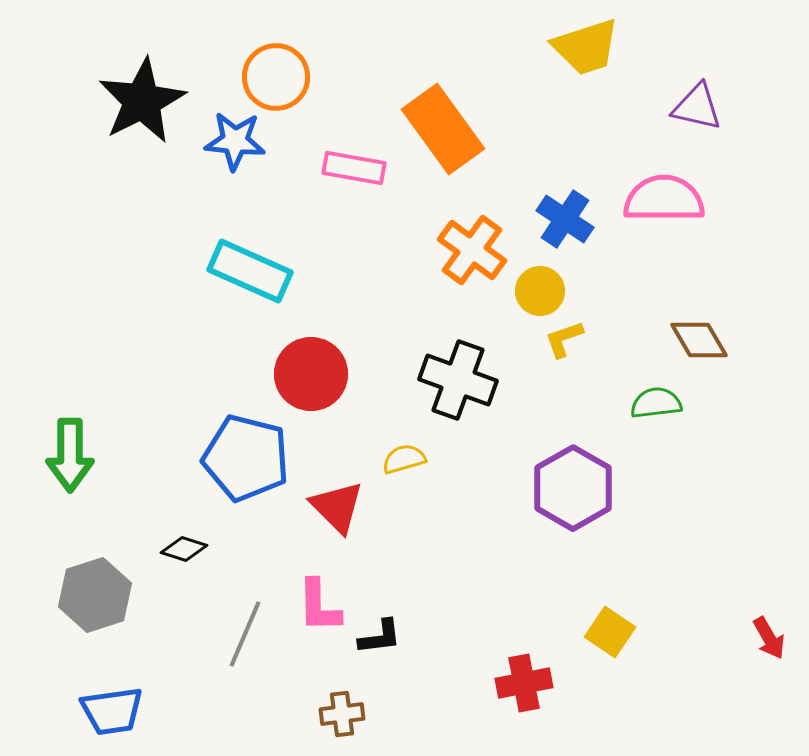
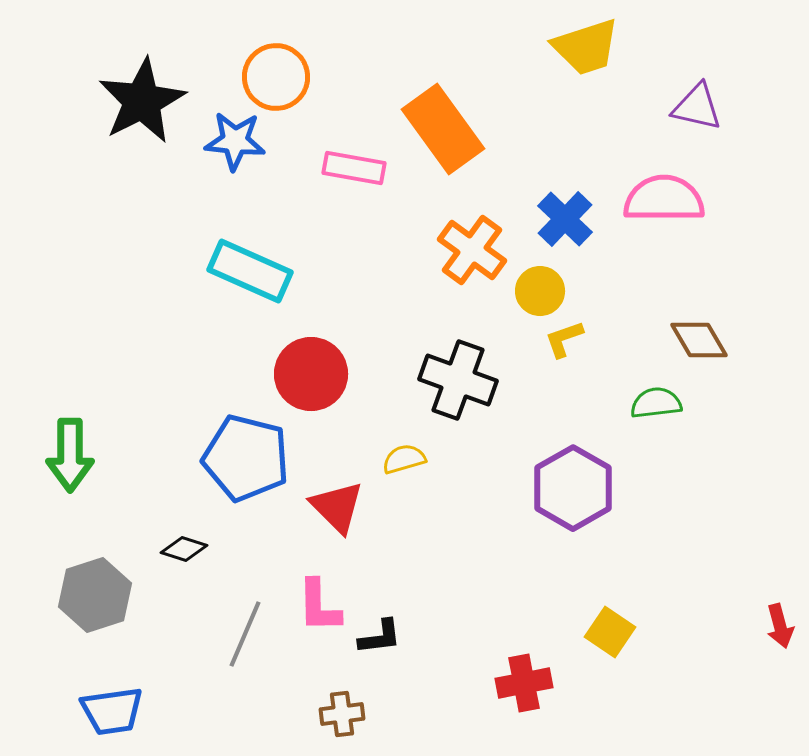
blue cross: rotated 10 degrees clockwise
red arrow: moved 11 px right, 12 px up; rotated 15 degrees clockwise
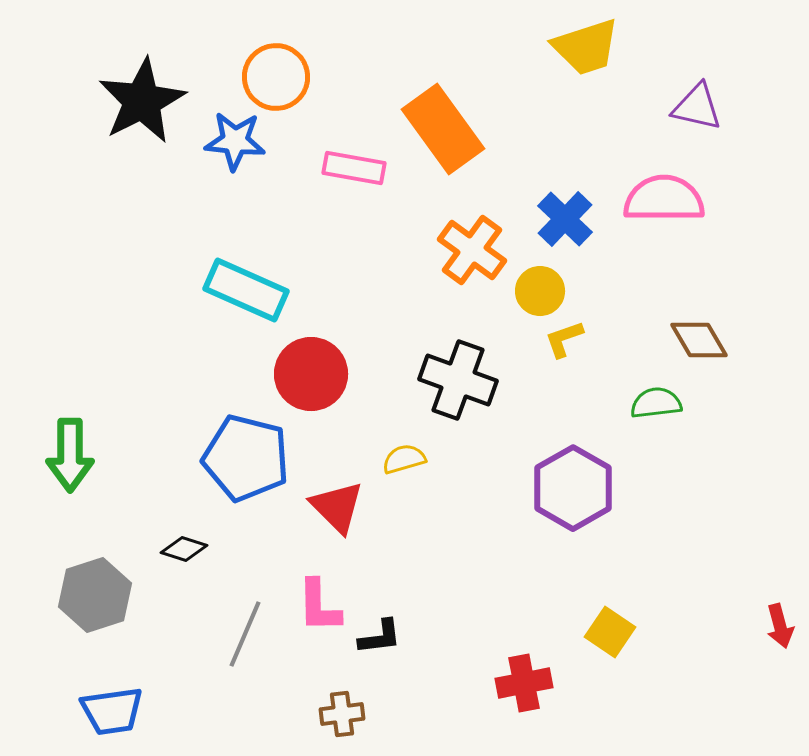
cyan rectangle: moved 4 px left, 19 px down
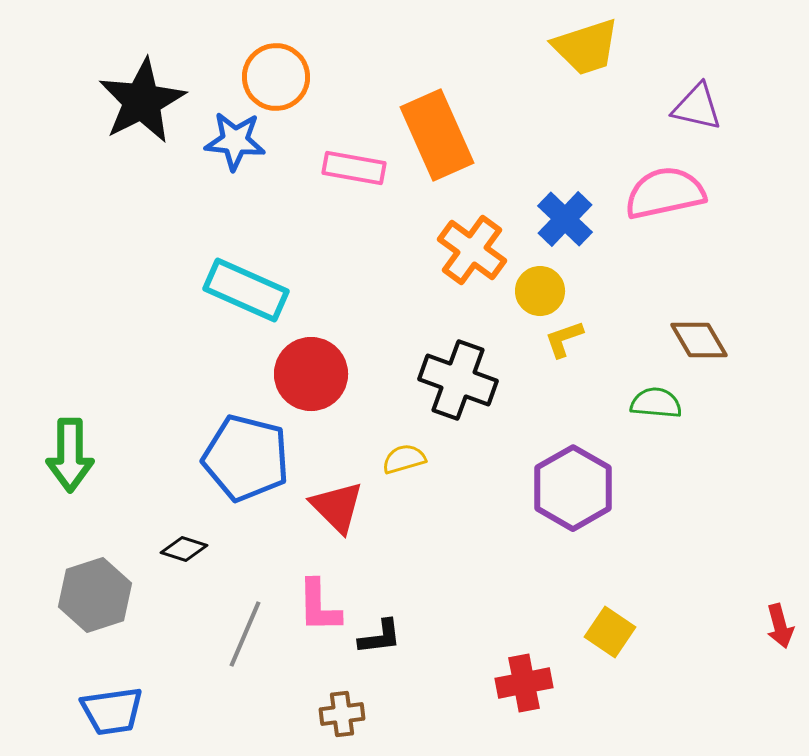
orange rectangle: moved 6 px left, 6 px down; rotated 12 degrees clockwise
pink semicircle: moved 1 px right, 6 px up; rotated 12 degrees counterclockwise
green semicircle: rotated 12 degrees clockwise
